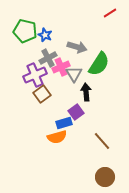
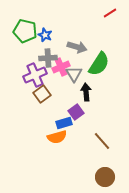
gray cross: rotated 24 degrees clockwise
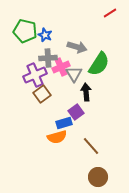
brown line: moved 11 px left, 5 px down
brown circle: moved 7 px left
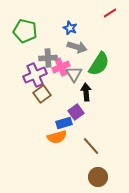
blue star: moved 25 px right, 7 px up
